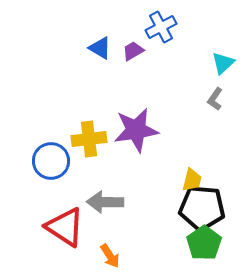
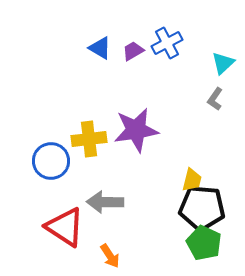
blue cross: moved 6 px right, 16 px down
green pentagon: rotated 12 degrees counterclockwise
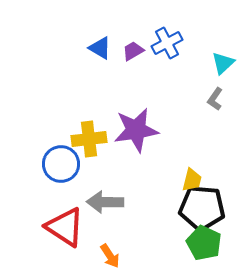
blue circle: moved 10 px right, 3 px down
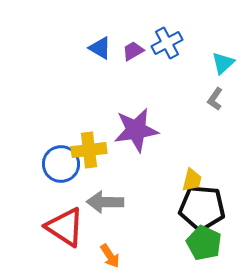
yellow cross: moved 11 px down
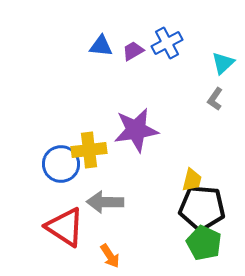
blue triangle: moved 1 px right, 2 px up; rotated 25 degrees counterclockwise
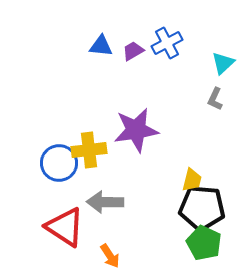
gray L-shape: rotated 10 degrees counterclockwise
blue circle: moved 2 px left, 1 px up
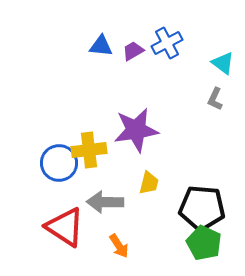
cyan triangle: rotated 40 degrees counterclockwise
yellow trapezoid: moved 43 px left, 3 px down
orange arrow: moved 9 px right, 10 px up
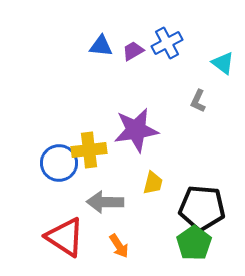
gray L-shape: moved 17 px left, 2 px down
yellow trapezoid: moved 4 px right
red triangle: moved 10 px down
green pentagon: moved 10 px left; rotated 12 degrees clockwise
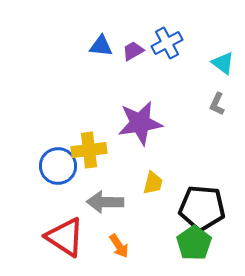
gray L-shape: moved 19 px right, 3 px down
purple star: moved 4 px right, 7 px up
blue circle: moved 1 px left, 3 px down
